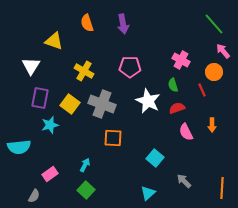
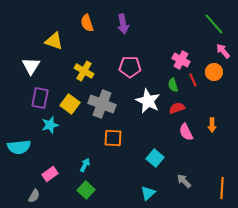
red line: moved 9 px left, 10 px up
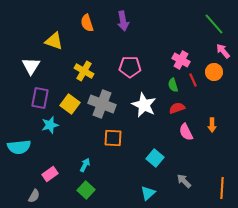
purple arrow: moved 3 px up
white star: moved 4 px left, 4 px down
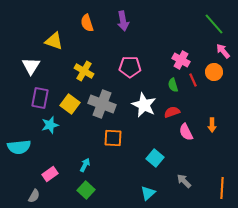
red semicircle: moved 5 px left, 4 px down
